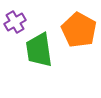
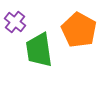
purple cross: rotated 20 degrees counterclockwise
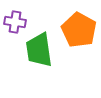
purple cross: rotated 30 degrees counterclockwise
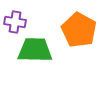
green trapezoid: moved 4 px left; rotated 99 degrees clockwise
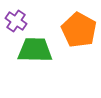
purple cross: moved 1 px right, 1 px up; rotated 25 degrees clockwise
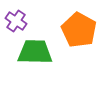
green trapezoid: moved 2 px down
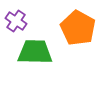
orange pentagon: moved 1 px left, 2 px up
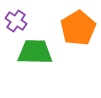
orange pentagon: rotated 12 degrees clockwise
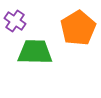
purple cross: moved 1 px left
